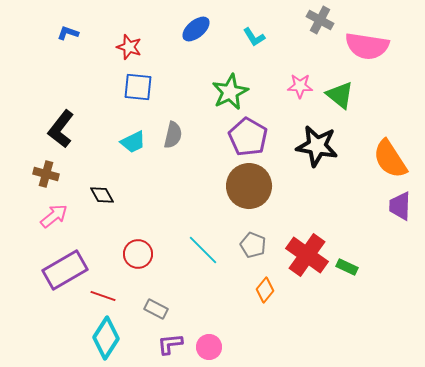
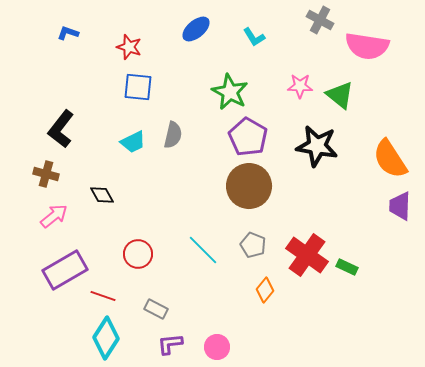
green star: rotated 18 degrees counterclockwise
pink circle: moved 8 px right
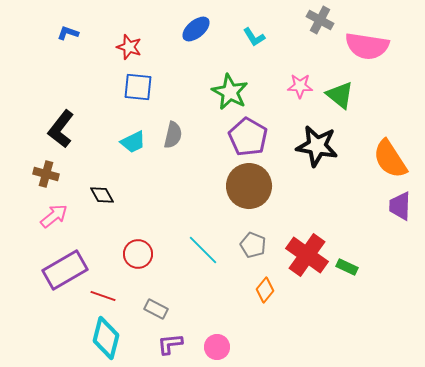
cyan diamond: rotated 18 degrees counterclockwise
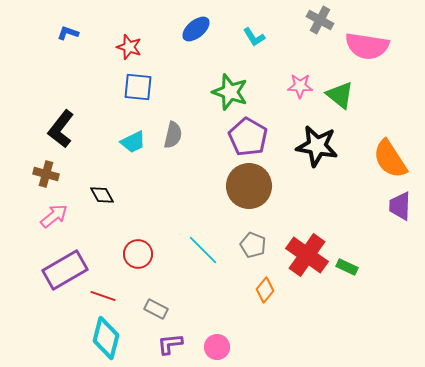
green star: rotated 9 degrees counterclockwise
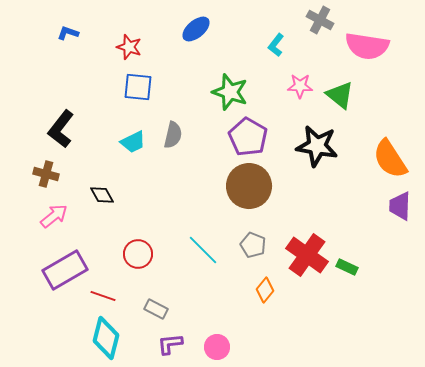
cyan L-shape: moved 22 px right, 8 px down; rotated 70 degrees clockwise
